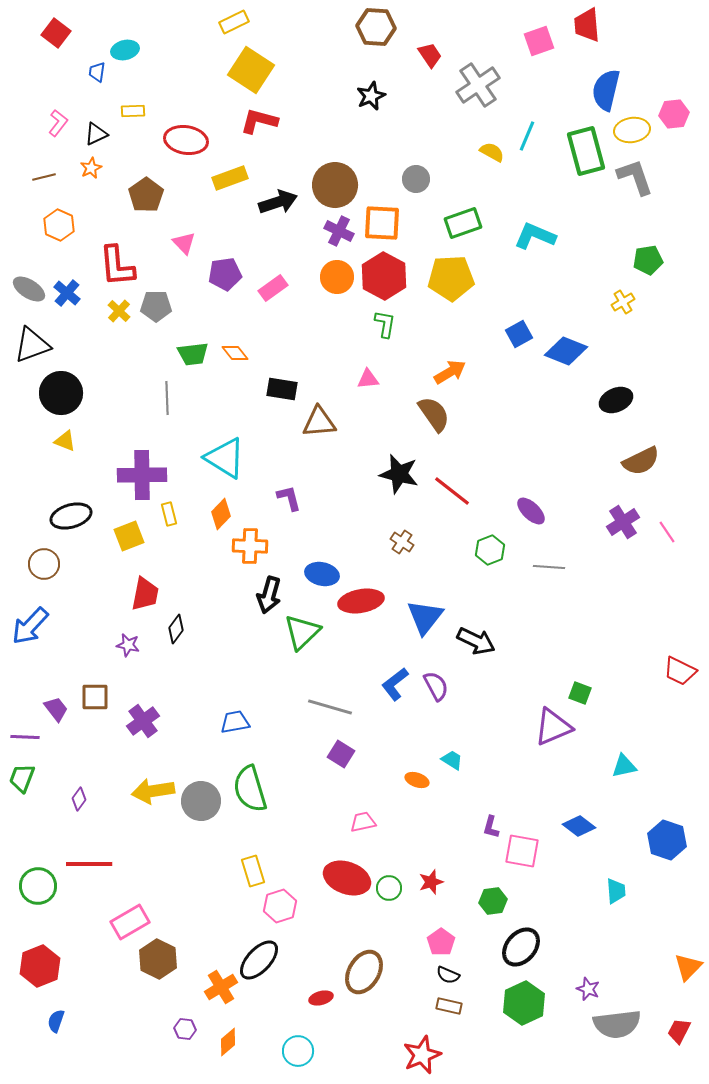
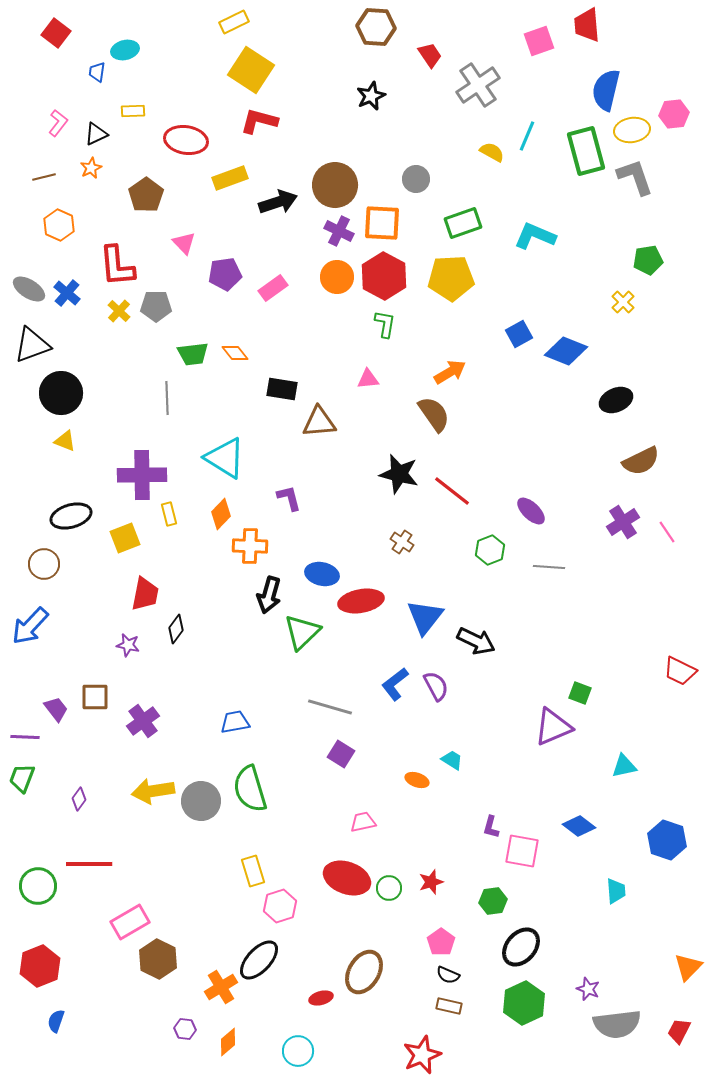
yellow cross at (623, 302): rotated 15 degrees counterclockwise
yellow square at (129, 536): moved 4 px left, 2 px down
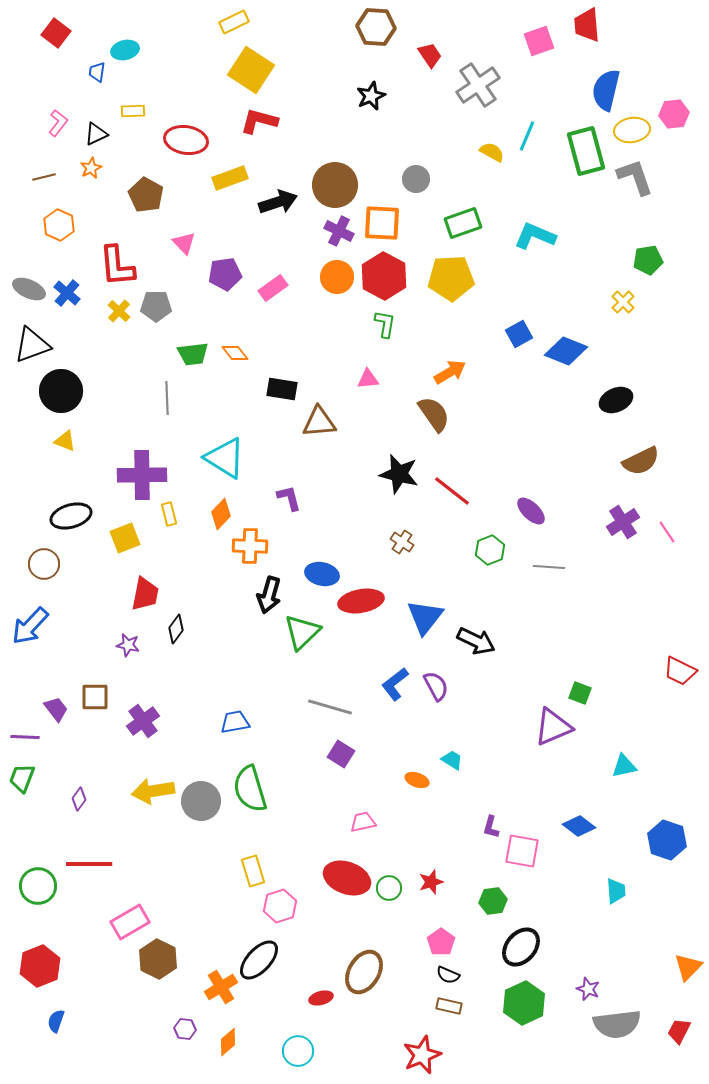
brown pentagon at (146, 195): rotated 8 degrees counterclockwise
gray ellipse at (29, 289): rotated 8 degrees counterclockwise
black circle at (61, 393): moved 2 px up
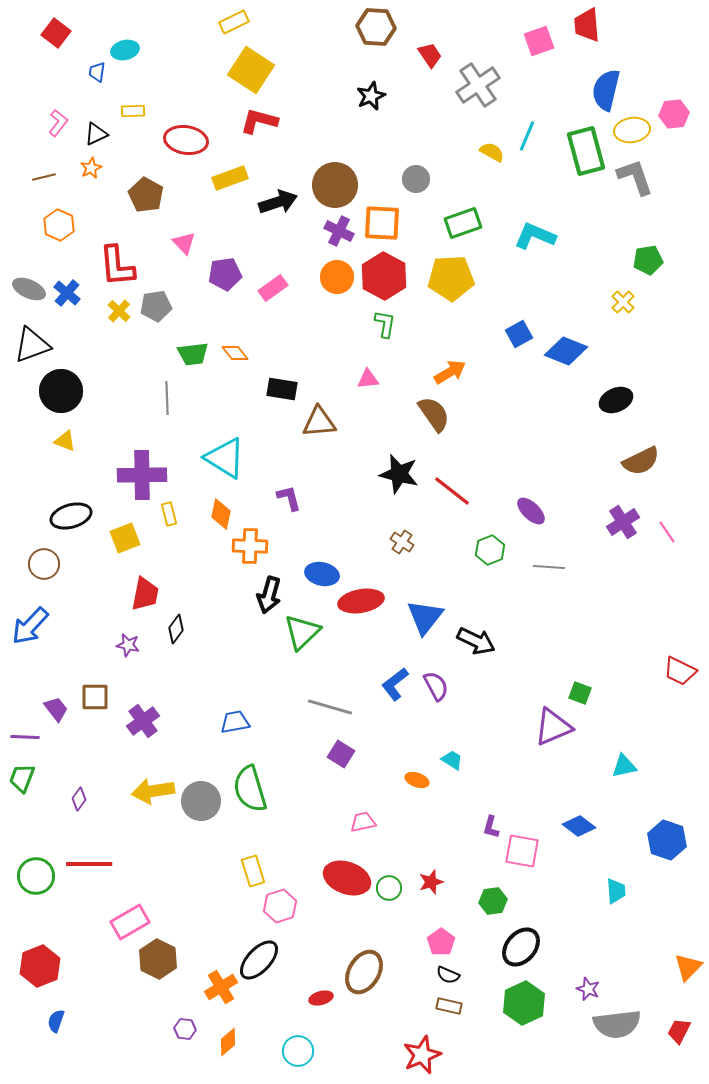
gray pentagon at (156, 306): rotated 8 degrees counterclockwise
orange diamond at (221, 514): rotated 32 degrees counterclockwise
green circle at (38, 886): moved 2 px left, 10 px up
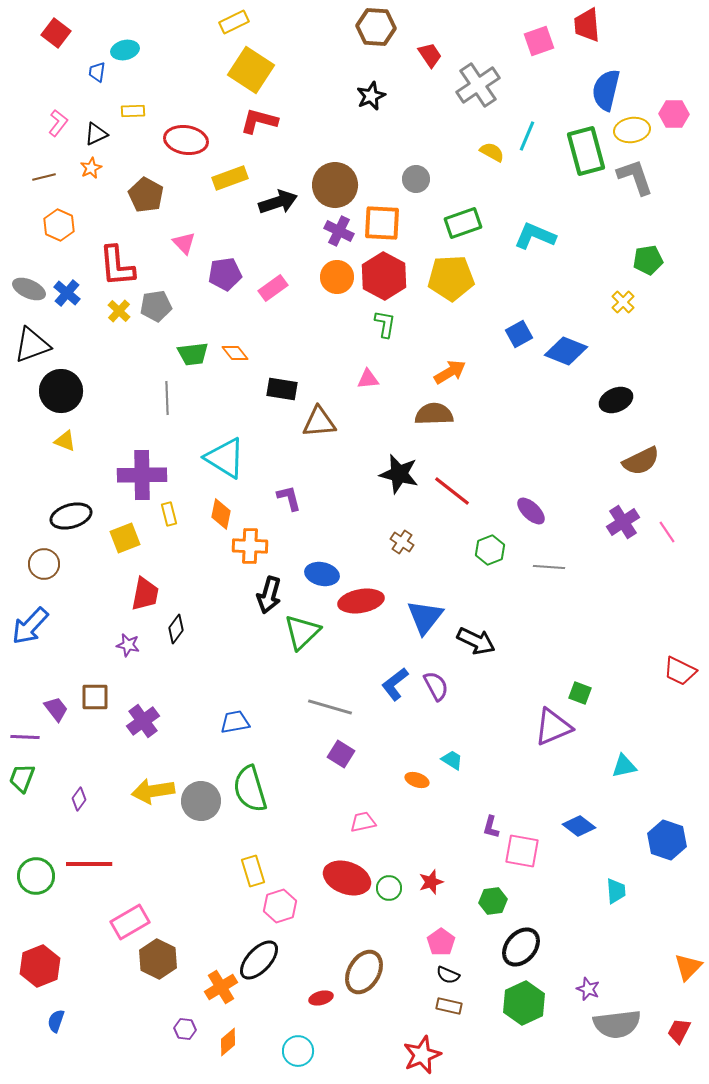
pink hexagon at (674, 114): rotated 8 degrees clockwise
brown semicircle at (434, 414): rotated 57 degrees counterclockwise
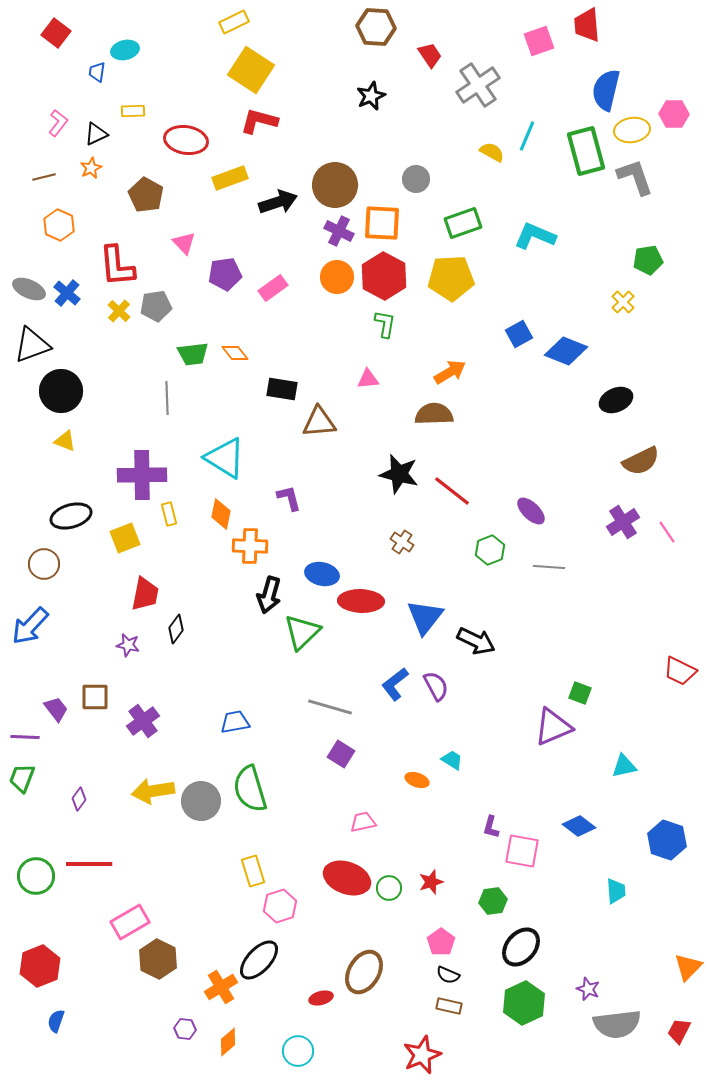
red ellipse at (361, 601): rotated 12 degrees clockwise
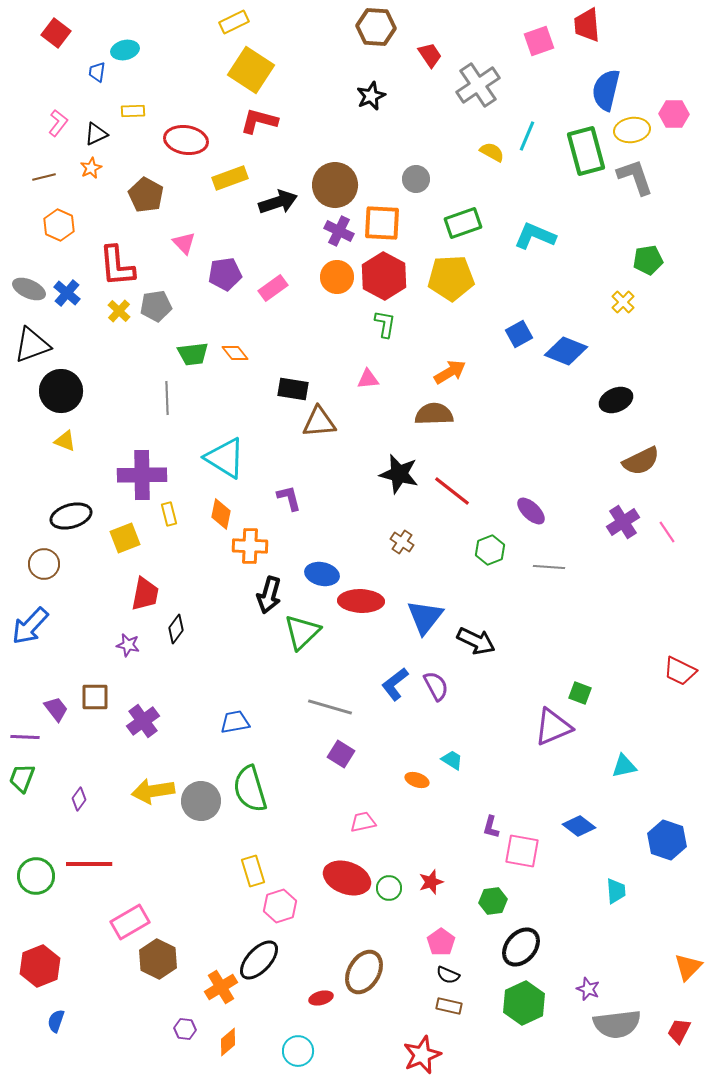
black rectangle at (282, 389): moved 11 px right
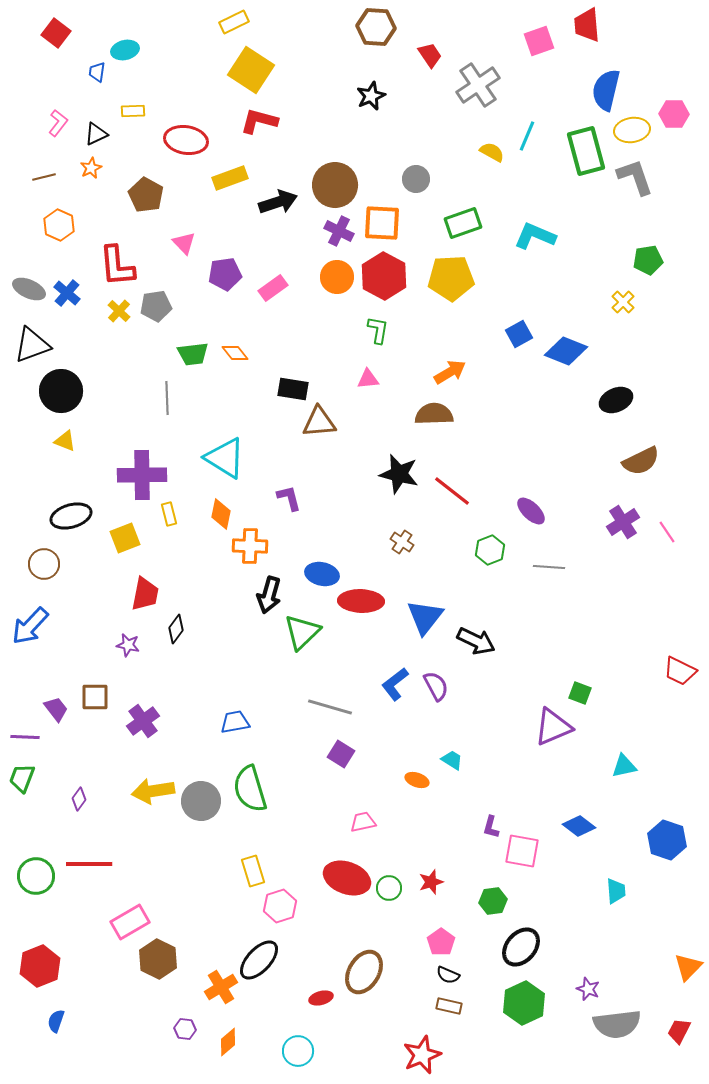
green L-shape at (385, 324): moved 7 px left, 6 px down
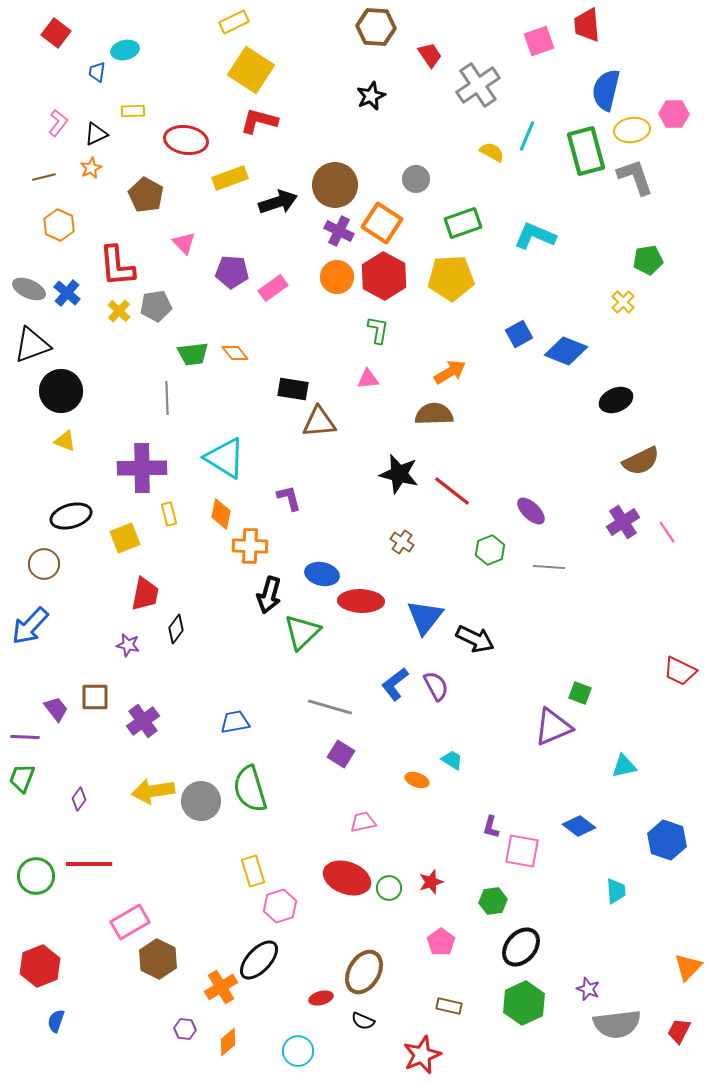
orange square at (382, 223): rotated 30 degrees clockwise
purple pentagon at (225, 274): moved 7 px right, 2 px up; rotated 12 degrees clockwise
purple cross at (142, 475): moved 7 px up
black arrow at (476, 641): moved 1 px left, 2 px up
black semicircle at (448, 975): moved 85 px left, 46 px down
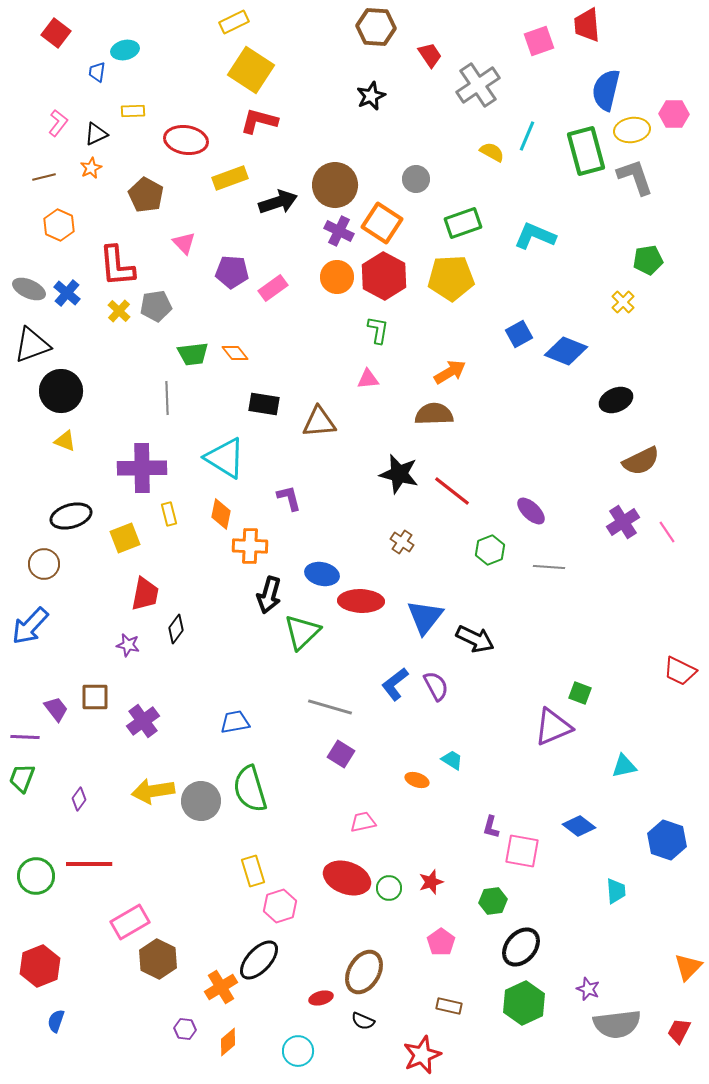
black rectangle at (293, 389): moved 29 px left, 15 px down
